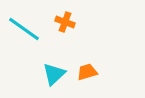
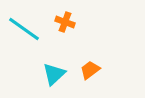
orange trapezoid: moved 3 px right, 2 px up; rotated 20 degrees counterclockwise
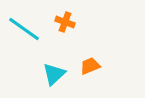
orange trapezoid: moved 4 px up; rotated 15 degrees clockwise
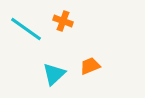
orange cross: moved 2 px left, 1 px up
cyan line: moved 2 px right
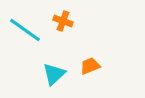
cyan line: moved 1 px left, 1 px down
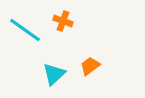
orange trapezoid: rotated 15 degrees counterclockwise
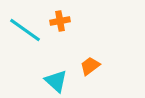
orange cross: moved 3 px left; rotated 30 degrees counterclockwise
cyan triangle: moved 2 px right, 7 px down; rotated 35 degrees counterclockwise
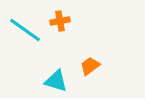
cyan triangle: rotated 25 degrees counterclockwise
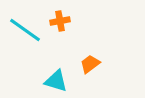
orange trapezoid: moved 2 px up
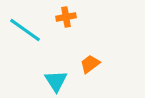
orange cross: moved 6 px right, 4 px up
cyan triangle: rotated 40 degrees clockwise
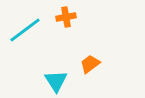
cyan line: rotated 72 degrees counterclockwise
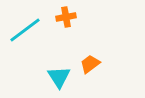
cyan triangle: moved 3 px right, 4 px up
